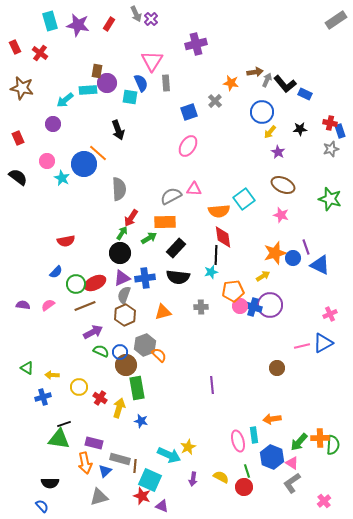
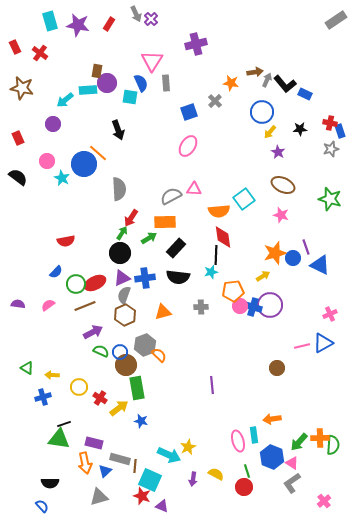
purple semicircle at (23, 305): moved 5 px left, 1 px up
yellow arrow at (119, 408): rotated 36 degrees clockwise
yellow semicircle at (221, 477): moved 5 px left, 3 px up
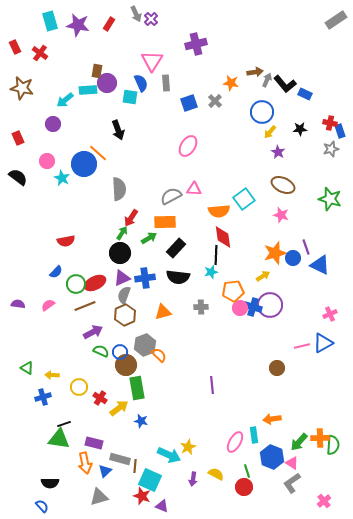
blue square at (189, 112): moved 9 px up
pink circle at (240, 306): moved 2 px down
pink ellipse at (238, 441): moved 3 px left, 1 px down; rotated 45 degrees clockwise
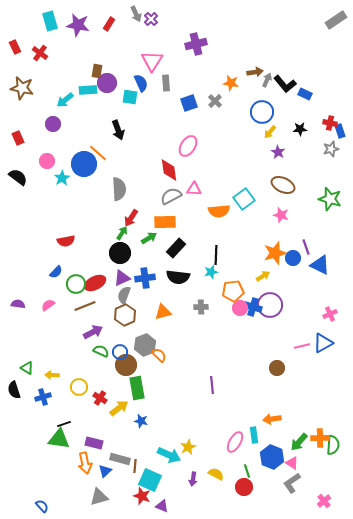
cyan star at (62, 178): rotated 14 degrees clockwise
red diamond at (223, 237): moved 54 px left, 67 px up
black semicircle at (50, 483): moved 36 px left, 93 px up; rotated 72 degrees clockwise
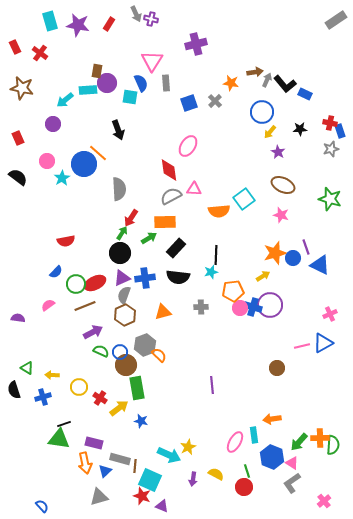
purple cross at (151, 19): rotated 32 degrees counterclockwise
purple semicircle at (18, 304): moved 14 px down
